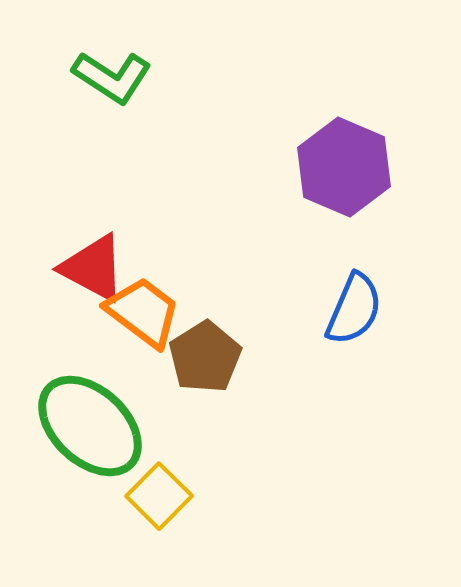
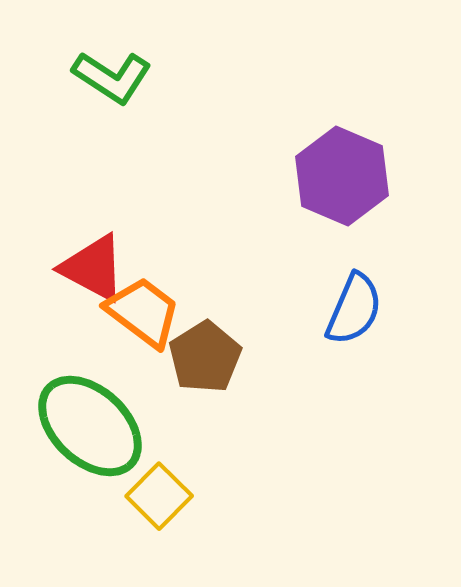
purple hexagon: moved 2 px left, 9 px down
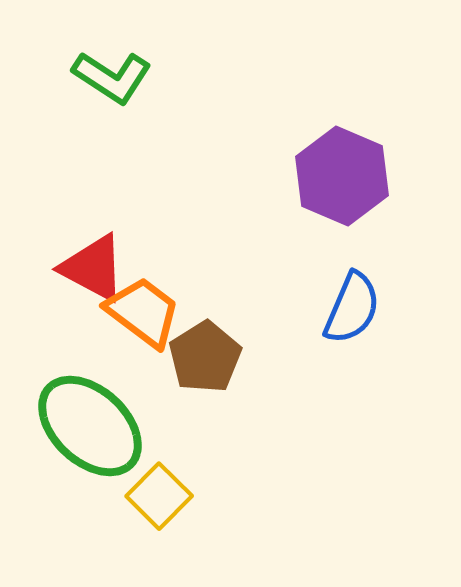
blue semicircle: moved 2 px left, 1 px up
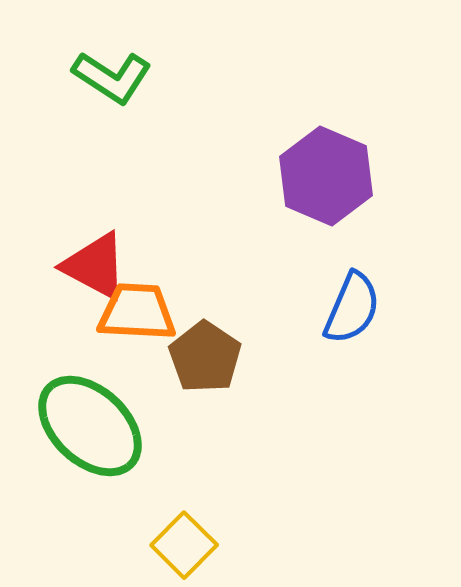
purple hexagon: moved 16 px left
red triangle: moved 2 px right, 2 px up
orange trapezoid: moved 6 px left; rotated 34 degrees counterclockwise
brown pentagon: rotated 6 degrees counterclockwise
yellow square: moved 25 px right, 49 px down
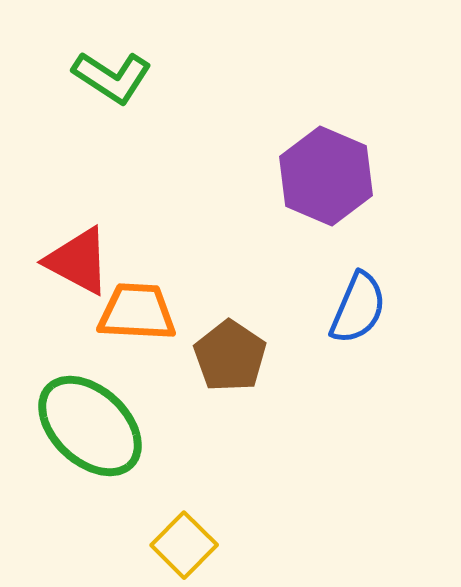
red triangle: moved 17 px left, 5 px up
blue semicircle: moved 6 px right
brown pentagon: moved 25 px right, 1 px up
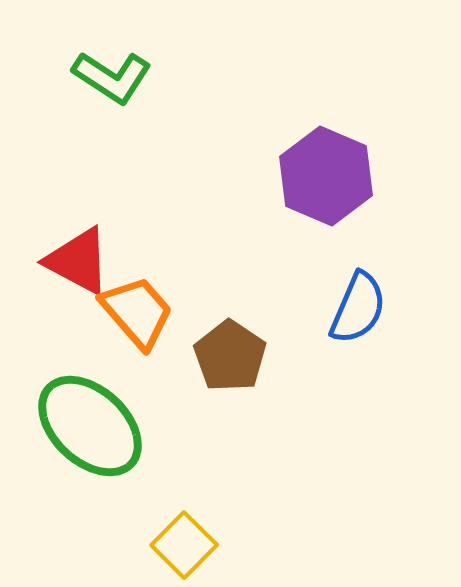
orange trapezoid: rotated 46 degrees clockwise
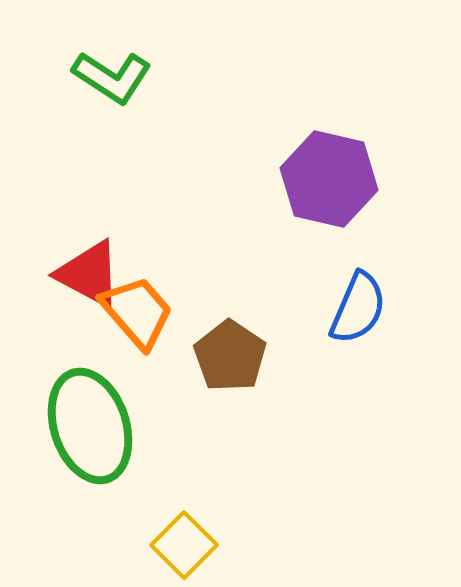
purple hexagon: moved 3 px right, 3 px down; rotated 10 degrees counterclockwise
red triangle: moved 11 px right, 13 px down
green ellipse: rotated 29 degrees clockwise
